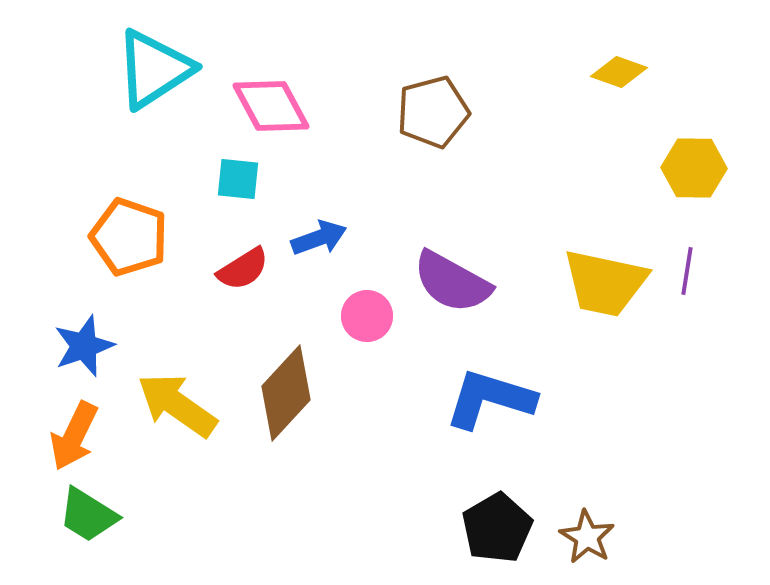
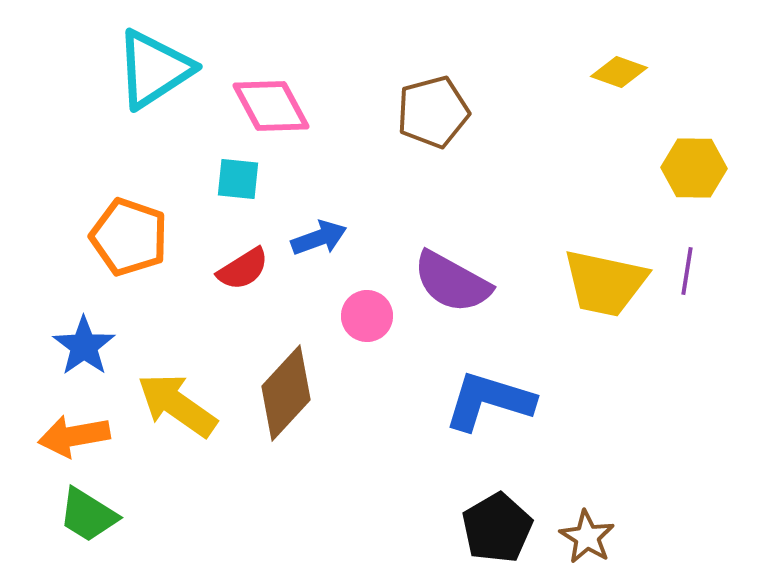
blue star: rotated 16 degrees counterclockwise
blue L-shape: moved 1 px left, 2 px down
orange arrow: rotated 54 degrees clockwise
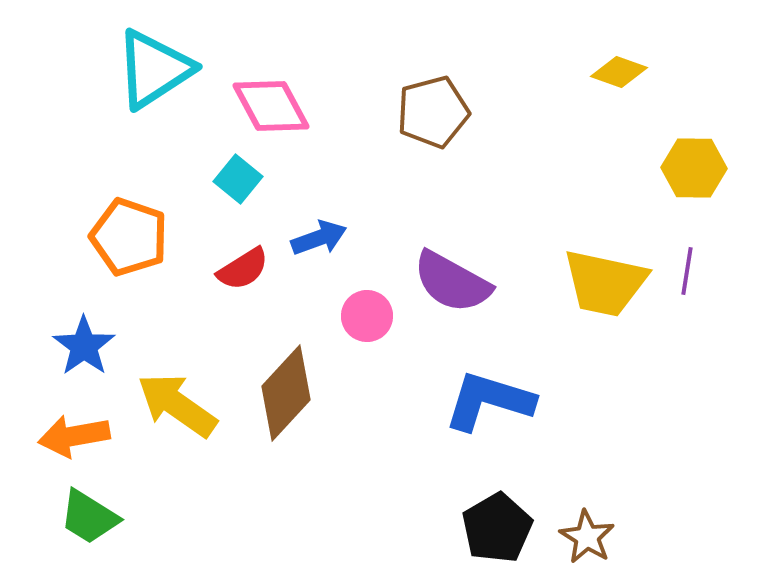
cyan square: rotated 33 degrees clockwise
green trapezoid: moved 1 px right, 2 px down
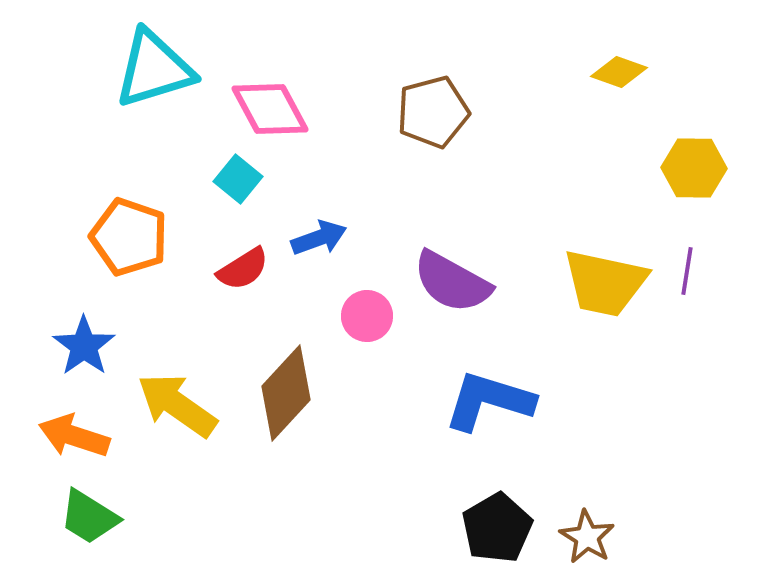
cyan triangle: rotated 16 degrees clockwise
pink diamond: moved 1 px left, 3 px down
orange arrow: rotated 28 degrees clockwise
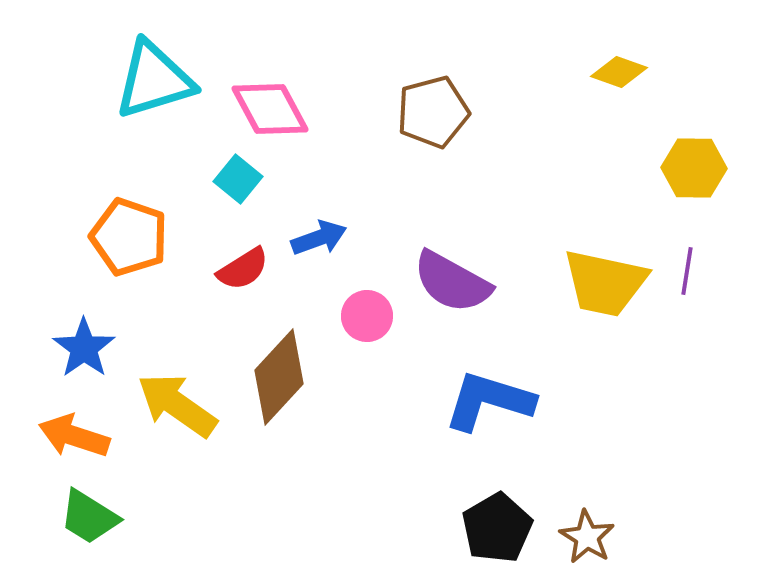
cyan triangle: moved 11 px down
blue star: moved 2 px down
brown diamond: moved 7 px left, 16 px up
